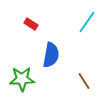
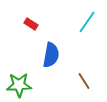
green star: moved 3 px left, 6 px down
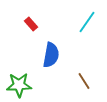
red rectangle: rotated 16 degrees clockwise
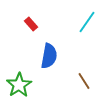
blue semicircle: moved 2 px left, 1 px down
green star: rotated 30 degrees counterclockwise
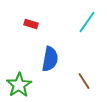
red rectangle: rotated 32 degrees counterclockwise
blue semicircle: moved 1 px right, 3 px down
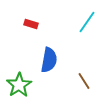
blue semicircle: moved 1 px left, 1 px down
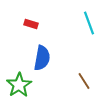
cyan line: moved 2 px right, 1 px down; rotated 55 degrees counterclockwise
blue semicircle: moved 7 px left, 2 px up
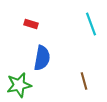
cyan line: moved 2 px right, 1 px down
brown line: rotated 18 degrees clockwise
green star: rotated 20 degrees clockwise
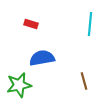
cyan line: moved 1 px left; rotated 25 degrees clockwise
blue semicircle: rotated 110 degrees counterclockwise
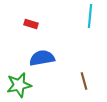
cyan line: moved 8 px up
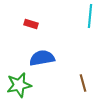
brown line: moved 1 px left, 2 px down
